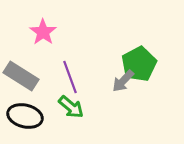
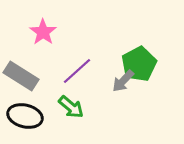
purple line: moved 7 px right, 6 px up; rotated 68 degrees clockwise
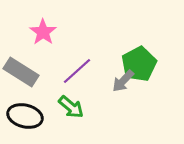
gray rectangle: moved 4 px up
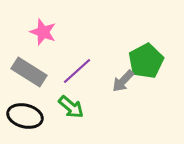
pink star: rotated 16 degrees counterclockwise
green pentagon: moved 7 px right, 3 px up
gray rectangle: moved 8 px right
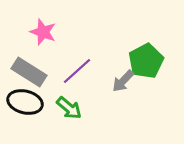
green arrow: moved 2 px left, 1 px down
black ellipse: moved 14 px up
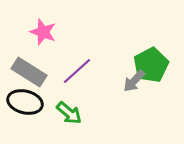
green pentagon: moved 5 px right, 4 px down
gray arrow: moved 11 px right
green arrow: moved 5 px down
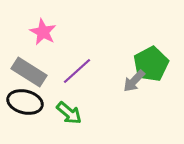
pink star: rotated 8 degrees clockwise
green pentagon: moved 1 px up
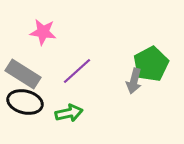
pink star: rotated 20 degrees counterclockwise
gray rectangle: moved 6 px left, 2 px down
gray arrow: rotated 30 degrees counterclockwise
green arrow: rotated 52 degrees counterclockwise
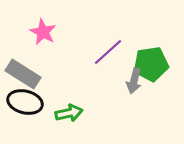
pink star: rotated 20 degrees clockwise
green pentagon: rotated 20 degrees clockwise
purple line: moved 31 px right, 19 px up
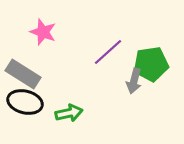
pink star: rotated 8 degrees counterclockwise
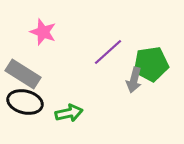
gray arrow: moved 1 px up
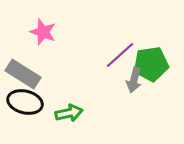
purple line: moved 12 px right, 3 px down
